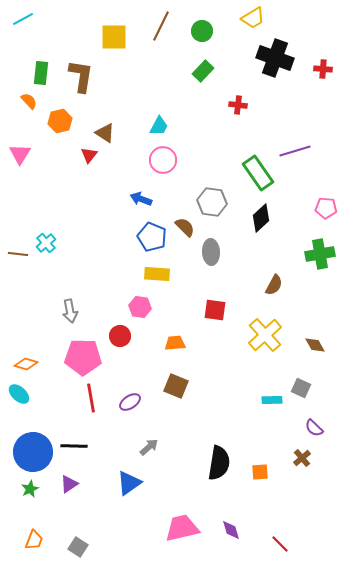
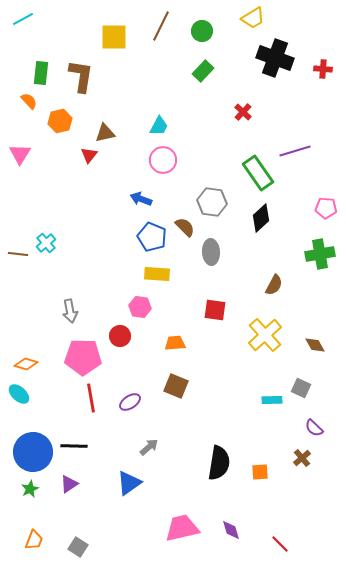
red cross at (238, 105): moved 5 px right, 7 px down; rotated 36 degrees clockwise
brown triangle at (105, 133): rotated 45 degrees counterclockwise
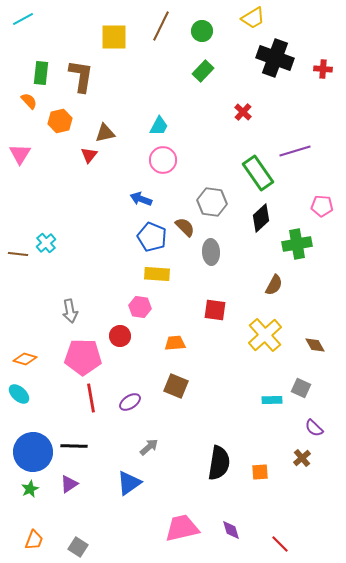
pink pentagon at (326, 208): moved 4 px left, 2 px up
green cross at (320, 254): moved 23 px left, 10 px up
orange diamond at (26, 364): moved 1 px left, 5 px up
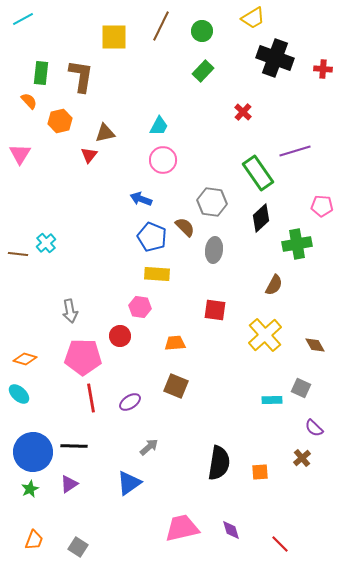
gray ellipse at (211, 252): moved 3 px right, 2 px up; rotated 10 degrees clockwise
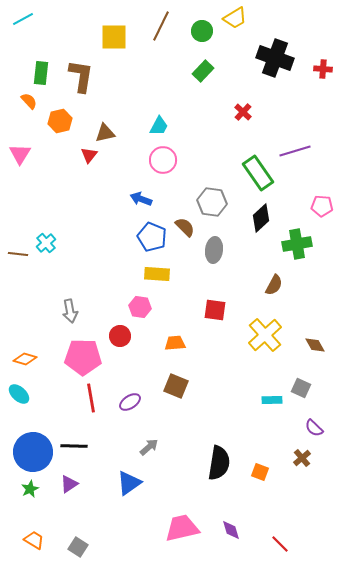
yellow trapezoid at (253, 18): moved 18 px left
orange square at (260, 472): rotated 24 degrees clockwise
orange trapezoid at (34, 540): rotated 80 degrees counterclockwise
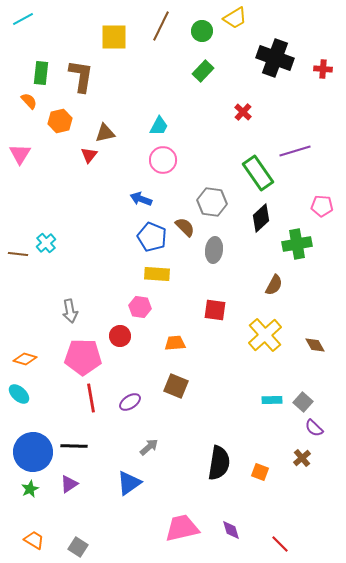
gray square at (301, 388): moved 2 px right, 14 px down; rotated 18 degrees clockwise
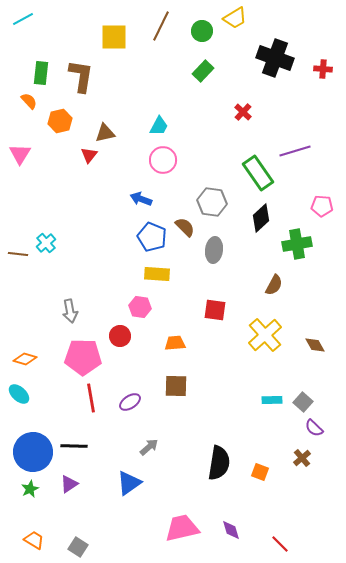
brown square at (176, 386): rotated 20 degrees counterclockwise
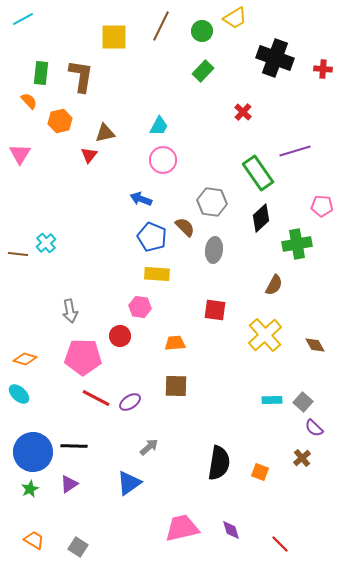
red line at (91, 398): moved 5 px right; rotated 52 degrees counterclockwise
